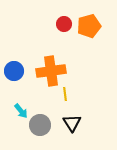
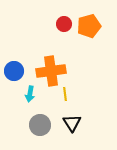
cyan arrow: moved 9 px right, 17 px up; rotated 49 degrees clockwise
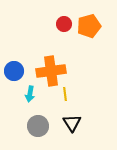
gray circle: moved 2 px left, 1 px down
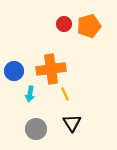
orange cross: moved 2 px up
yellow line: rotated 16 degrees counterclockwise
gray circle: moved 2 px left, 3 px down
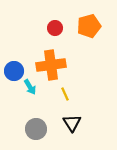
red circle: moved 9 px left, 4 px down
orange cross: moved 4 px up
cyan arrow: moved 7 px up; rotated 42 degrees counterclockwise
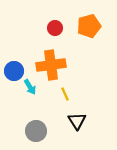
black triangle: moved 5 px right, 2 px up
gray circle: moved 2 px down
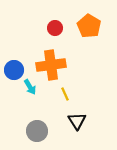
orange pentagon: rotated 25 degrees counterclockwise
blue circle: moved 1 px up
gray circle: moved 1 px right
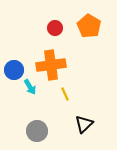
black triangle: moved 7 px right, 3 px down; rotated 18 degrees clockwise
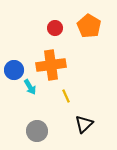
yellow line: moved 1 px right, 2 px down
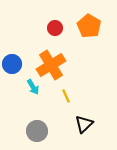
orange cross: rotated 24 degrees counterclockwise
blue circle: moved 2 px left, 6 px up
cyan arrow: moved 3 px right
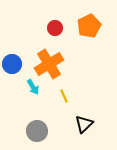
orange pentagon: rotated 15 degrees clockwise
orange cross: moved 2 px left, 1 px up
yellow line: moved 2 px left
